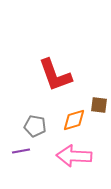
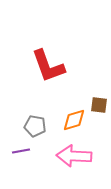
red L-shape: moved 7 px left, 9 px up
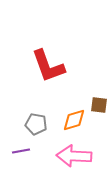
gray pentagon: moved 1 px right, 2 px up
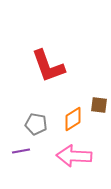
orange diamond: moved 1 px left, 1 px up; rotated 15 degrees counterclockwise
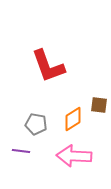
purple line: rotated 18 degrees clockwise
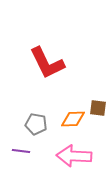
red L-shape: moved 1 px left, 3 px up; rotated 6 degrees counterclockwise
brown square: moved 1 px left, 3 px down
orange diamond: rotated 30 degrees clockwise
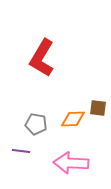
red L-shape: moved 5 px left, 5 px up; rotated 57 degrees clockwise
pink arrow: moved 3 px left, 7 px down
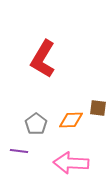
red L-shape: moved 1 px right, 1 px down
orange diamond: moved 2 px left, 1 px down
gray pentagon: rotated 25 degrees clockwise
purple line: moved 2 px left
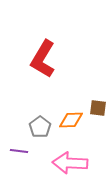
gray pentagon: moved 4 px right, 3 px down
pink arrow: moved 1 px left
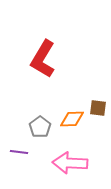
orange diamond: moved 1 px right, 1 px up
purple line: moved 1 px down
